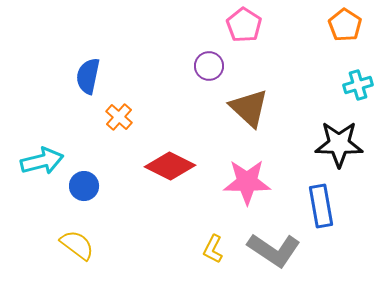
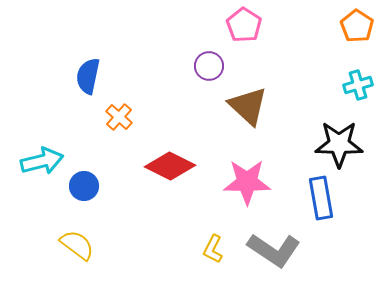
orange pentagon: moved 12 px right, 1 px down
brown triangle: moved 1 px left, 2 px up
blue rectangle: moved 8 px up
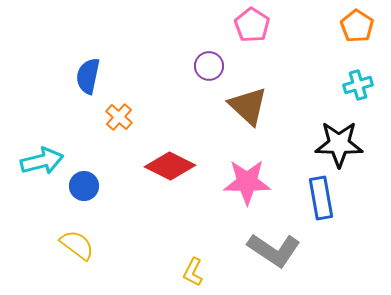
pink pentagon: moved 8 px right
yellow L-shape: moved 20 px left, 23 px down
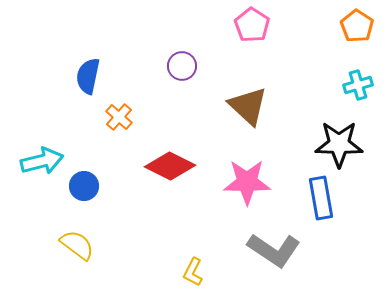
purple circle: moved 27 px left
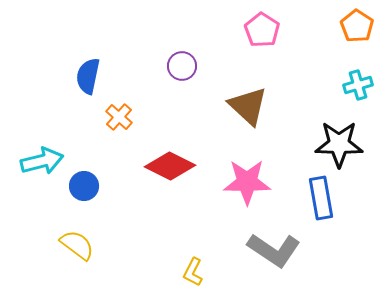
pink pentagon: moved 10 px right, 5 px down
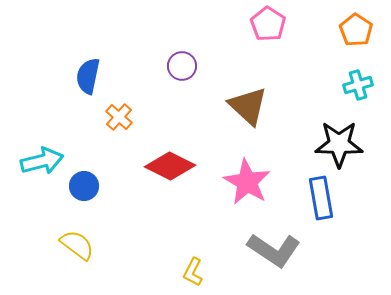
orange pentagon: moved 1 px left, 4 px down
pink pentagon: moved 6 px right, 6 px up
pink star: rotated 30 degrees clockwise
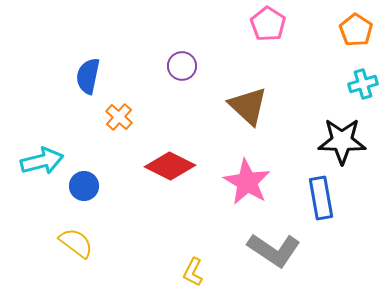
cyan cross: moved 5 px right, 1 px up
black star: moved 3 px right, 3 px up
yellow semicircle: moved 1 px left, 2 px up
